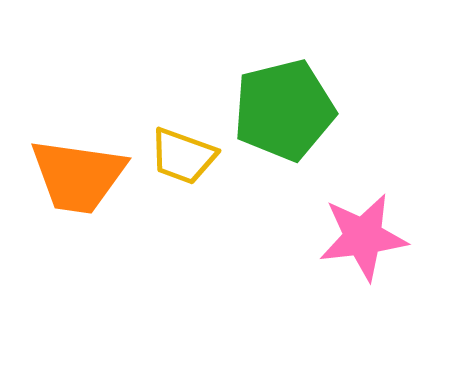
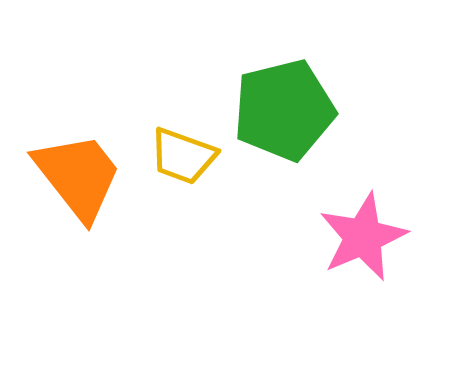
orange trapezoid: rotated 136 degrees counterclockwise
pink star: rotated 16 degrees counterclockwise
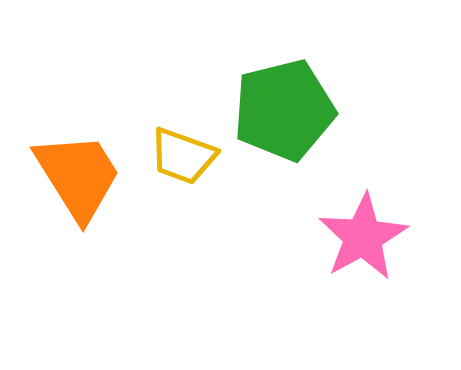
orange trapezoid: rotated 6 degrees clockwise
pink star: rotated 6 degrees counterclockwise
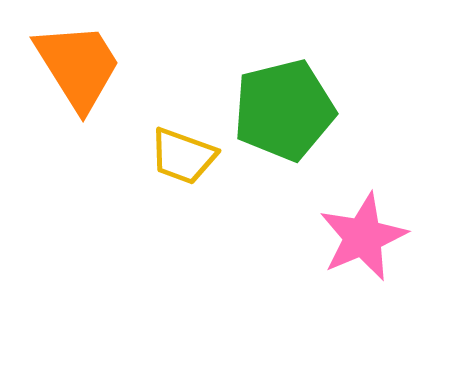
orange trapezoid: moved 110 px up
pink star: rotated 6 degrees clockwise
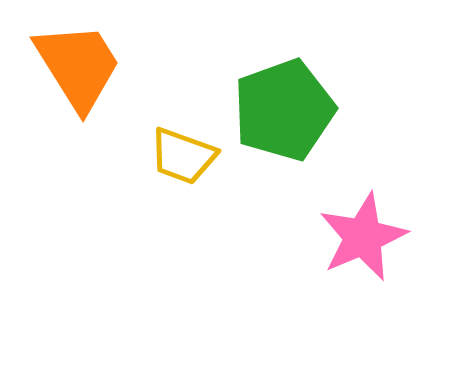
green pentagon: rotated 6 degrees counterclockwise
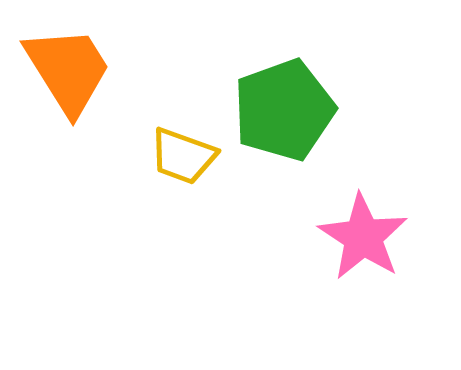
orange trapezoid: moved 10 px left, 4 px down
pink star: rotated 16 degrees counterclockwise
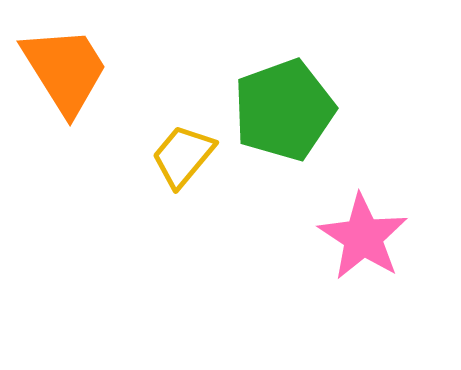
orange trapezoid: moved 3 px left
yellow trapezoid: rotated 110 degrees clockwise
